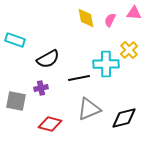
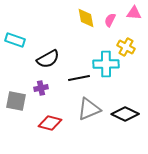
yellow cross: moved 3 px left, 3 px up; rotated 18 degrees counterclockwise
black diamond: moved 1 px right, 4 px up; rotated 40 degrees clockwise
red diamond: moved 1 px up
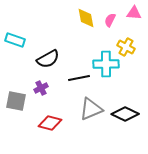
purple cross: rotated 16 degrees counterclockwise
gray triangle: moved 2 px right
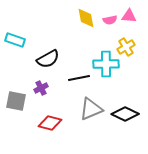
pink triangle: moved 5 px left, 3 px down
pink semicircle: rotated 128 degrees counterclockwise
yellow cross: rotated 30 degrees clockwise
